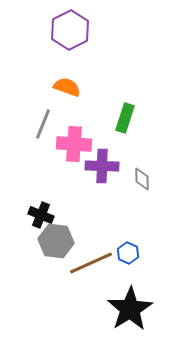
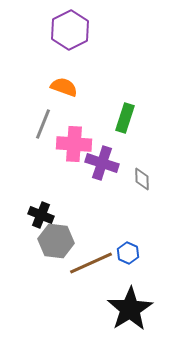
orange semicircle: moved 3 px left
purple cross: moved 3 px up; rotated 16 degrees clockwise
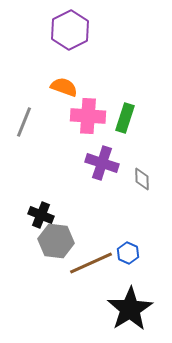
gray line: moved 19 px left, 2 px up
pink cross: moved 14 px right, 28 px up
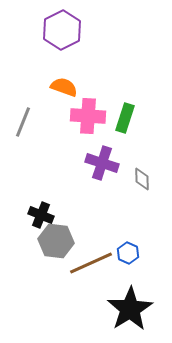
purple hexagon: moved 8 px left
gray line: moved 1 px left
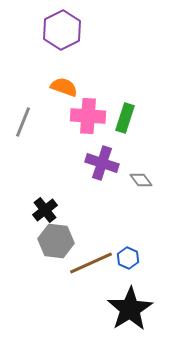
gray diamond: moved 1 px left, 1 px down; rotated 35 degrees counterclockwise
black cross: moved 4 px right, 5 px up; rotated 30 degrees clockwise
blue hexagon: moved 5 px down
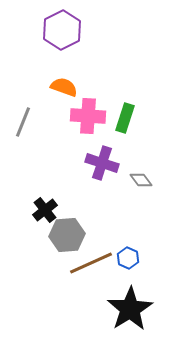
gray hexagon: moved 11 px right, 6 px up; rotated 12 degrees counterclockwise
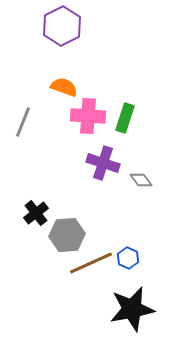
purple hexagon: moved 4 px up
purple cross: moved 1 px right
black cross: moved 9 px left, 3 px down
black star: moved 2 px right; rotated 21 degrees clockwise
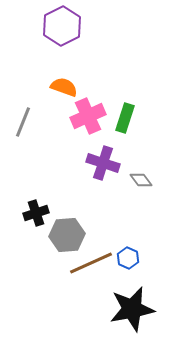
pink cross: rotated 28 degrees counterclockwise
black cross: rotated 20 degrees clockwise
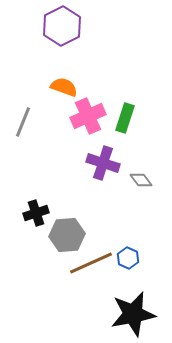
black star: moved 1 px right, 5 px down
